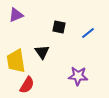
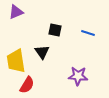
purple triangle: moved 3 px up
black square: moved 4 px left, 3 px down
blue line: rotated 56 degrees clockwise
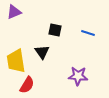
purple triangle: moved 2 px left
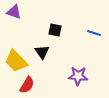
purple triangle: rotated 42 degrees clockwise
blue line: moved 6 px right
yellow trapezoid: rotated 35 degrees counterclockwise
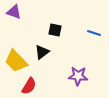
black triangle: rotated 28 degrees clockwise
red semicircle: moved 2 px right, 1 px down
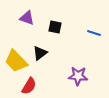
purple triangle: moved 13 px right, 6 px down
black square: moved 3 px up
black triangle: moved 2 px left, 1 px down
